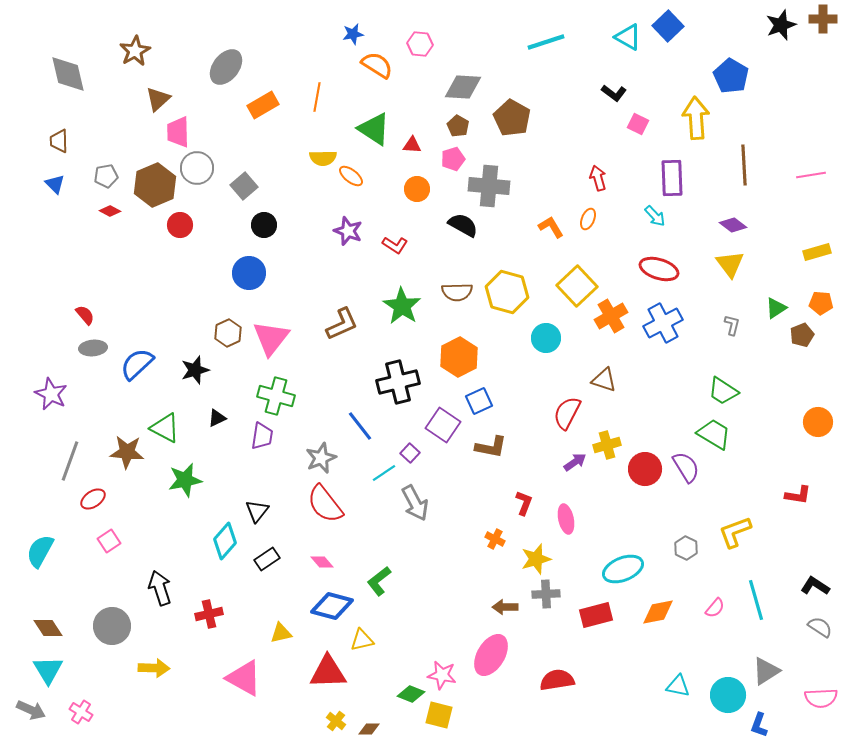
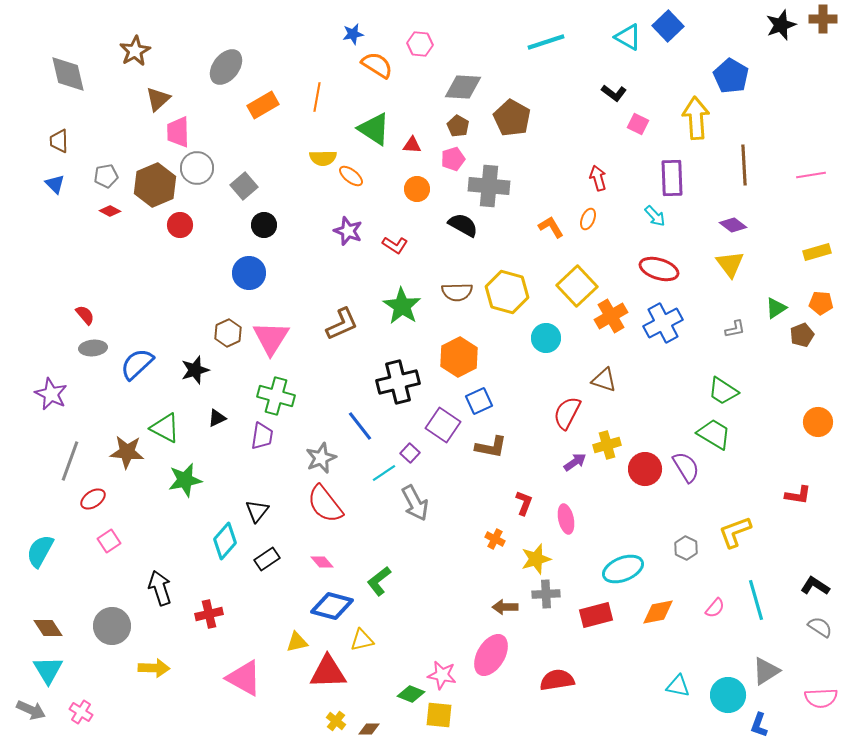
gray L-shape at (732, 325): moved 3 px right, 4 px down; rotated 65 degrees clockwise
pink triangle at (271, 338): rotated 6 degrees counterclockwise
yellow triangle at (281, 633): moved 16 px right, 9 px down
yellow square at (439, 715): rotated 8 degrees counterclockwise
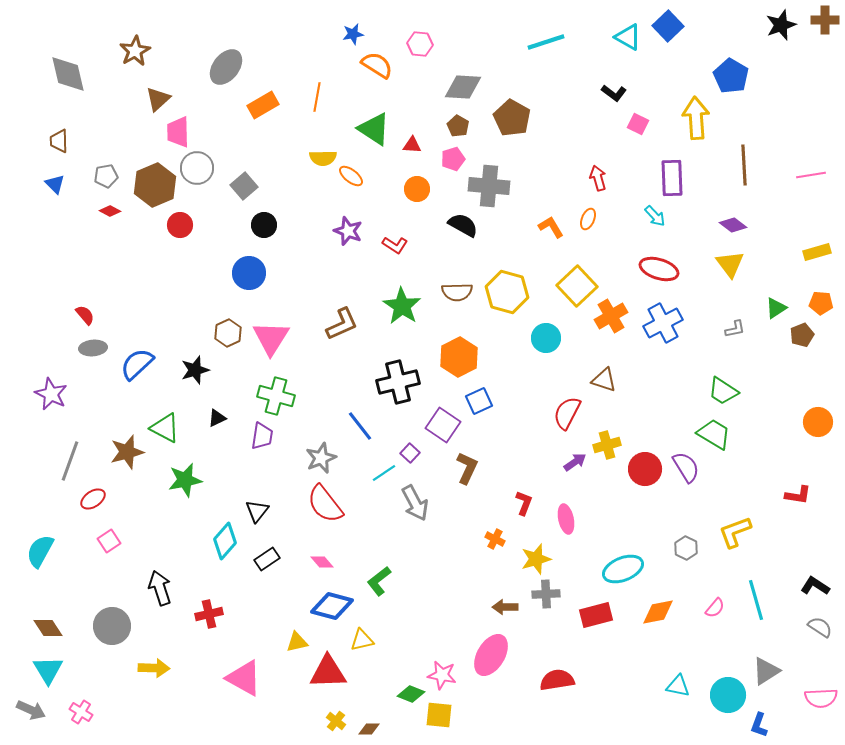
brown cross at (823, 19): moved 2 px right, 1 px down
brown L-shape at (491, 447): moved 24 px left, 21 px down; rotated 76 degrees counterclockwise
brown star at (127, 452): rotated 20 degrees counterclockwise
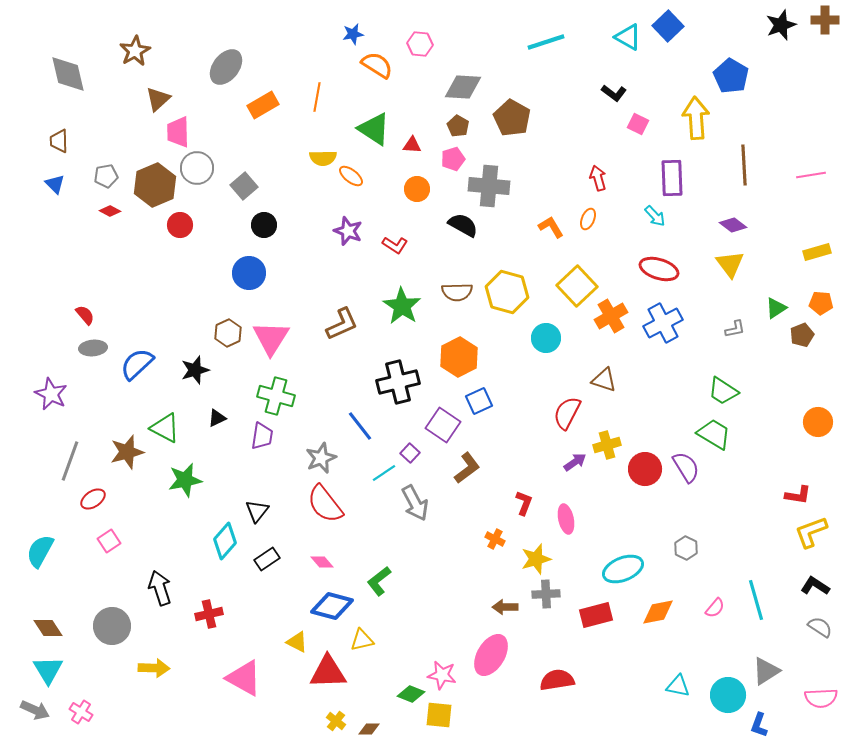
brown L-shape at (467, 468): rotated 28 degrees clockwise
yellow L-shape at (735, 532): moved 76 px right
yellow triangle at (297, 642): rotated 40 degrees clockwise
gray arrow at (31, 710): moved 4 px right
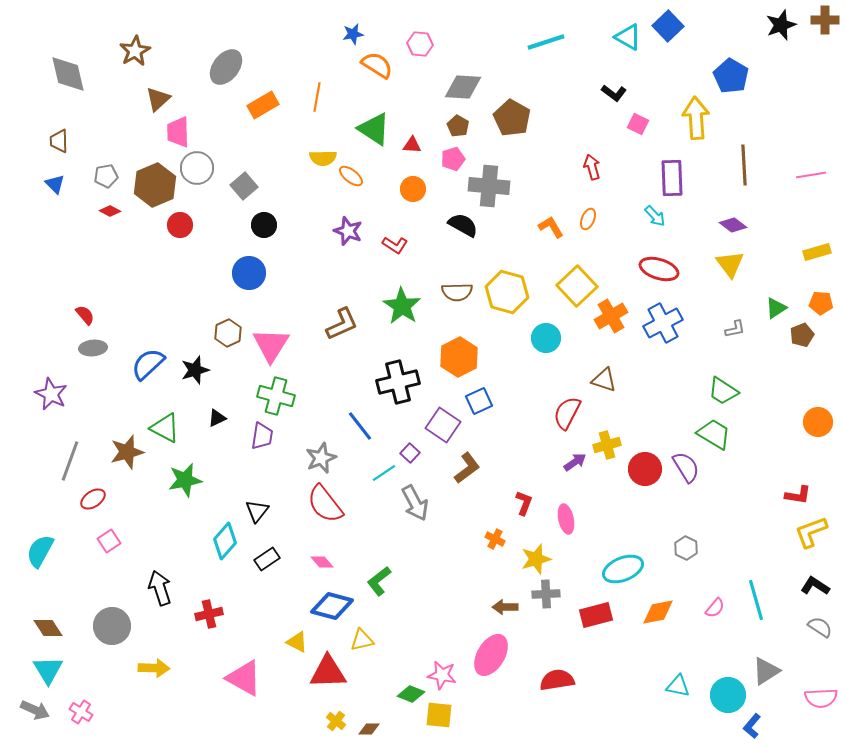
red arrow at (598, 178): moved 6 px left, 11 px up
orange circle at (417, 189): moved 4 px left
pink triangle at (271, 338): moved 7 px down
blue semicircle at (137, 364): moved 11 px right
blue L-shape at (759, 725): moved 7 px left, 1 px down; rotated 20 degrees clockwise
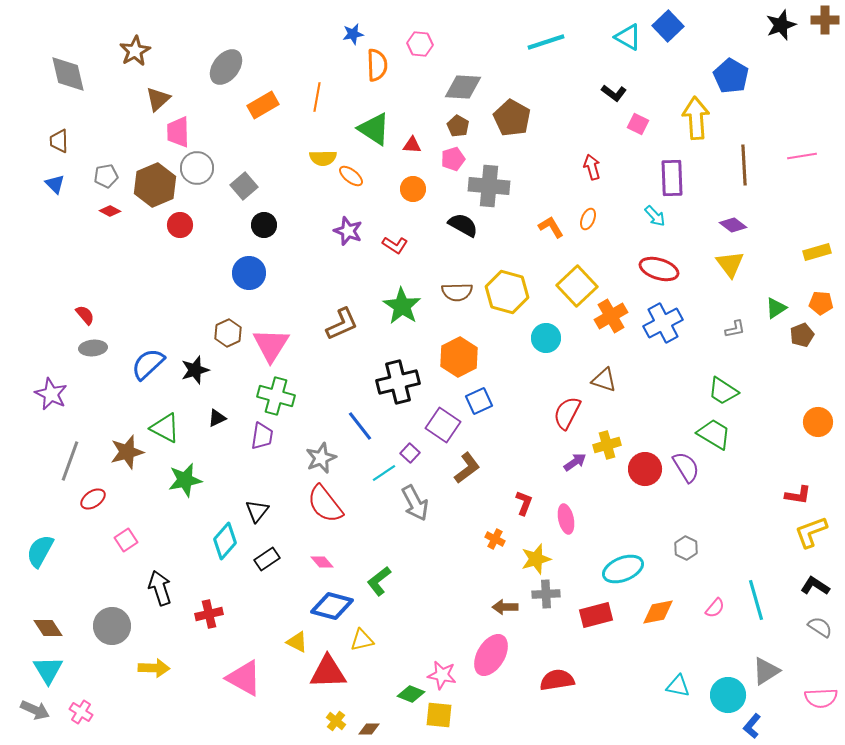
orange semicircle at (377, 65): rotated 56 degrees clockwise
pink line at (811, 175): moved 9 px left, 19 px up
pink square at (109, 541): moved 17 px right, 1 px up
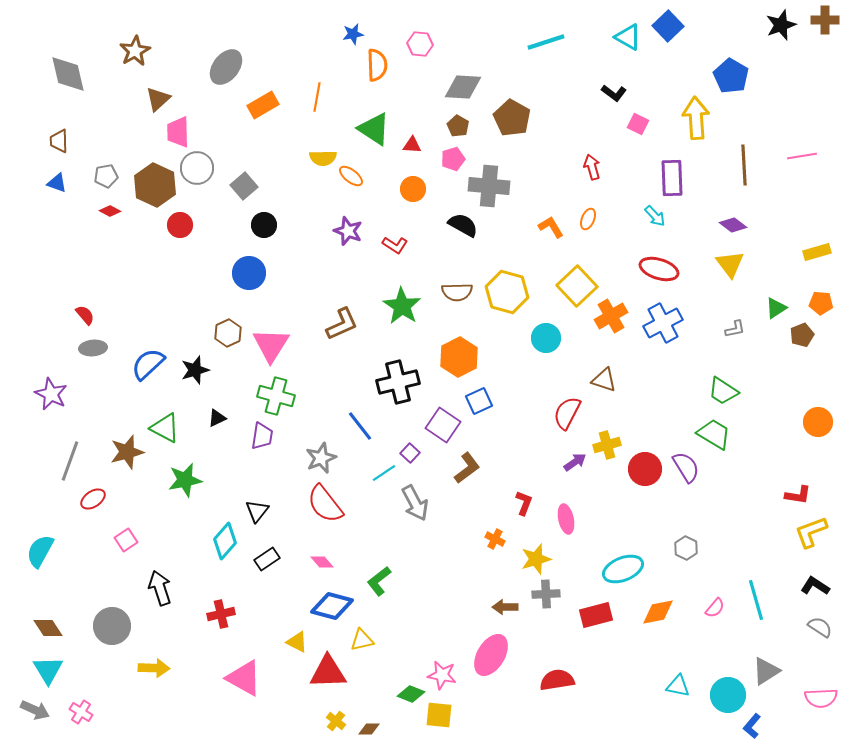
blue triangle at (55, 184): moved 2 px right, 1 px up; rotated 25 degrees counterclockwise
brown hexagon at (155, 185): rotated 12 degrees counterclockwise
red cross at (209, 614): moved 12 px right
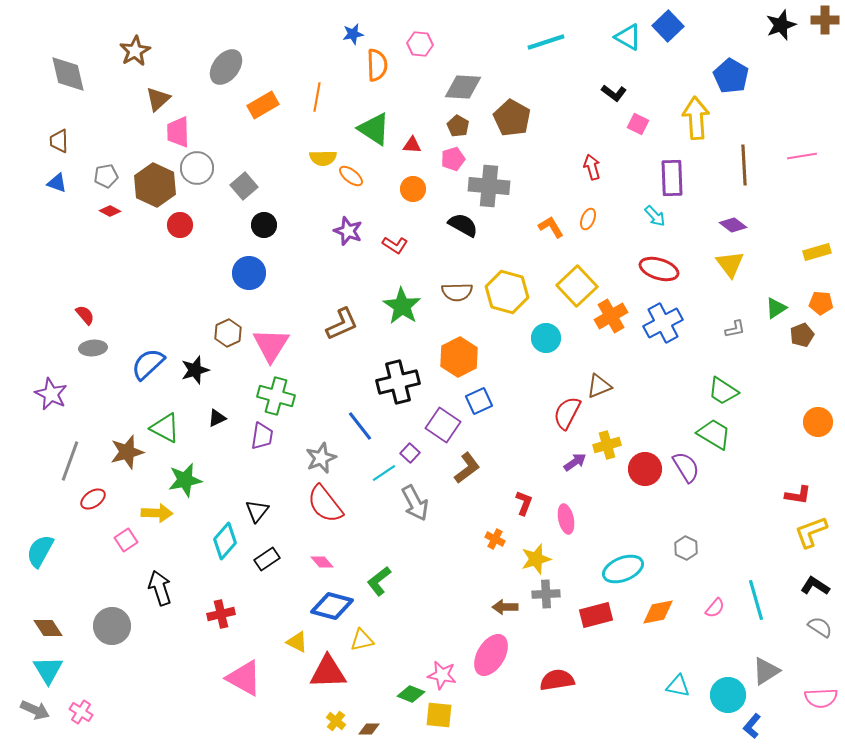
brown triangle at (604, 380): moved 5 px left, 6 px down; rotated 40 degrees counterclockwise
yellow arrow at (154, 668): moved 3 px right, 155 px up
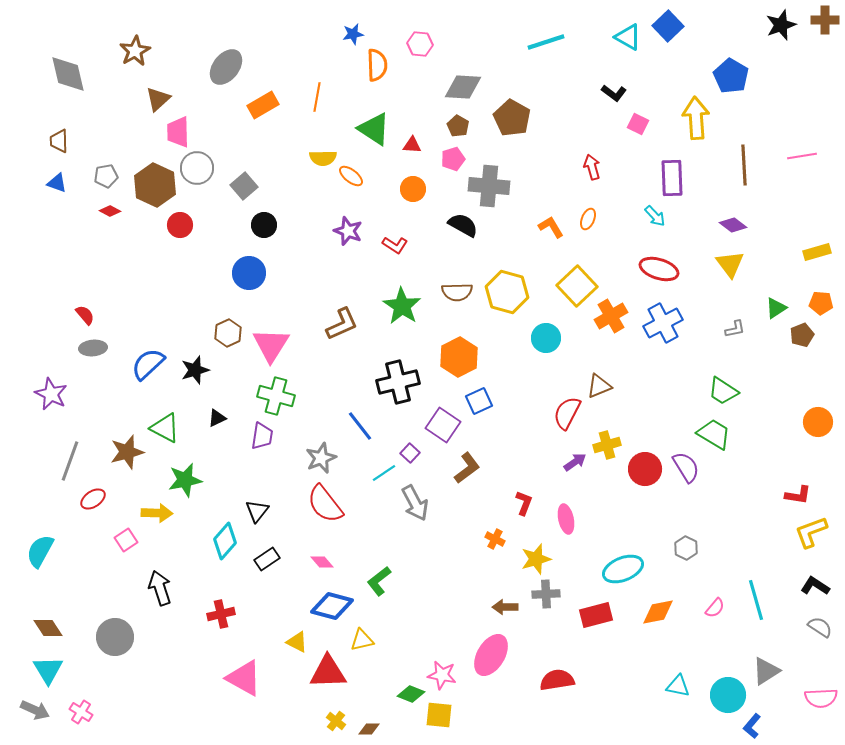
gray circle at (112, 626): moved 3 px right, 11 px down
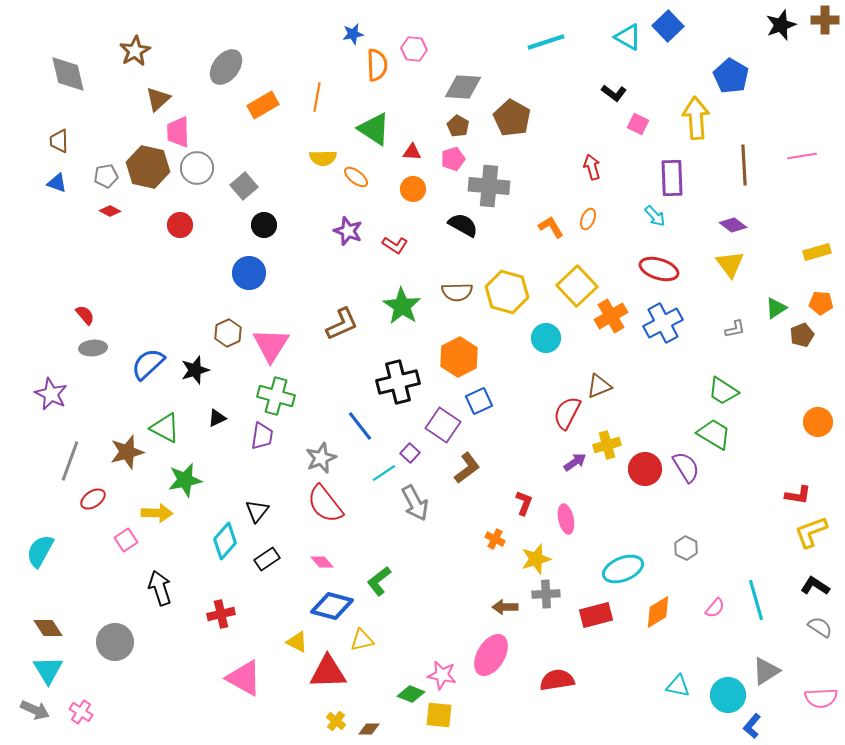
pink hexagon at (420, 44): moved 6 px left, 5 px down
red triangle at (412, 145): moved 7 px down
orange ellipse at (351, 176): moved 5 px right, 1 px down
brown hexagon at (155, 185): moved 7 px left, 18 px up; rotated 12 degrees counterclockwise
orange diamond at (658, 612): rotated 20 degrees counterclockwise
gray circle at (115, 637): moved 5 px down
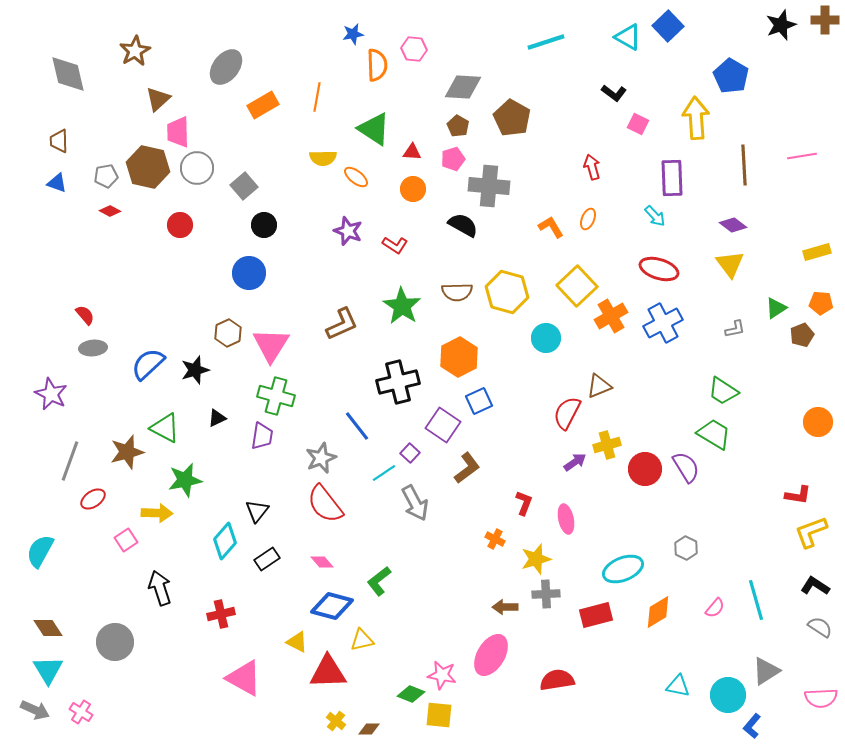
blue line at (360, 426): moved 3 px left
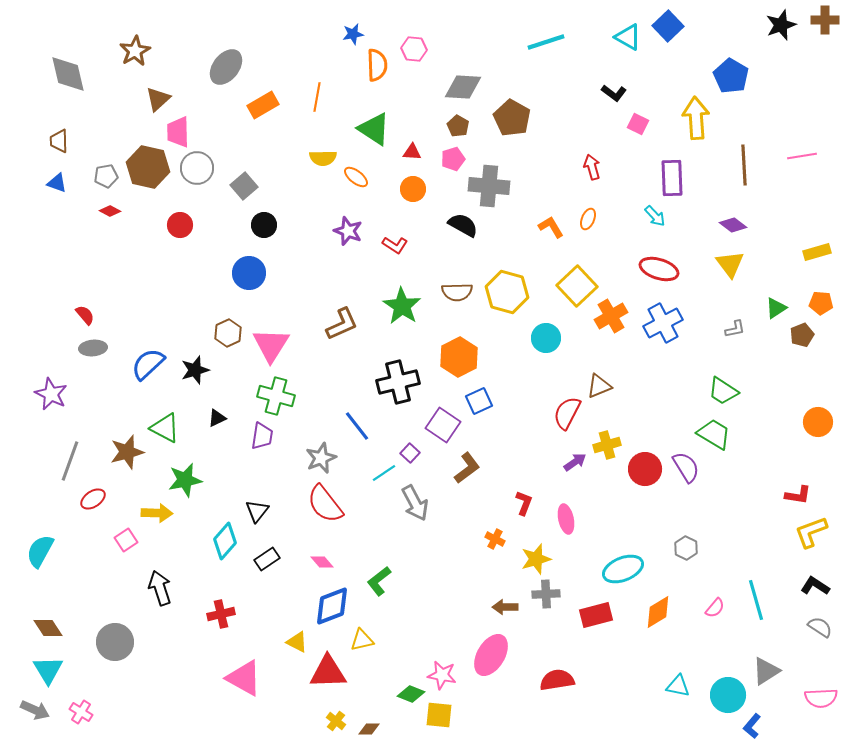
blue diamond at (332, 606): rotated 36 degrees counterclockwise
